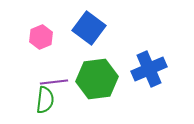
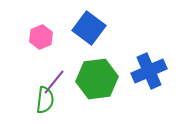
blue cross: moved 2 px down
purple line: rotated 44 degrees counterclockwise
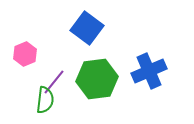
blue square: moved 2 px left
pink hexagon: moved 16 px left, 17 px down
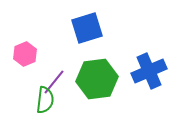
blue square: rotated 36 degrees clockwise
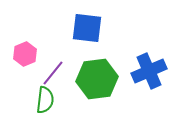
blue square: rotated 24 degrees clockwise
purple line: moved 1 px left, 9 px up
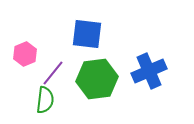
blue square: moved 6 px down
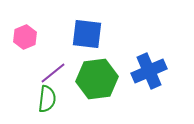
pink hexagon: moved 17 px up
purple line: rotated 12 degrees clockwise
green semicircle: moved 2 px right, 1 px up
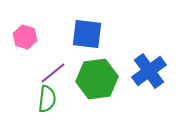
pink hexagon: rotated 20 degrees counterclockwise
blue cross: rotated 12 degrees counterclockwise
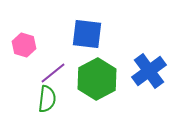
pink hexagon: moved 1 px left, 8 px down
green hexagon: rotated 21 degrees counterclockwise
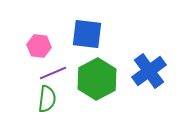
pink hexagon: moved 15 px right, 1 px down; rotated 10 degrees counterclockwise
purple line: rotated 16 degrees clockwise
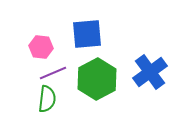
blue square: rotated 12 degrees counterclockwise
pink hexagon: moved 2 px right, 1 px down
blue cross: moved 1 px right, 1 px down
